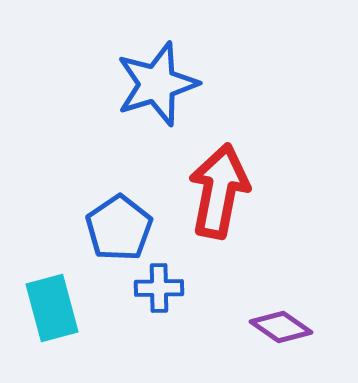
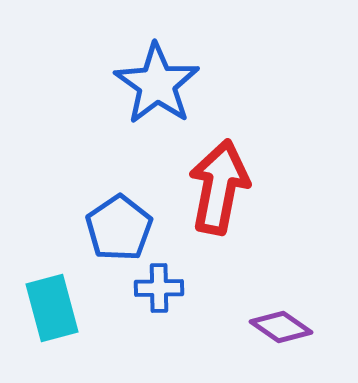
blue star: rotated 20 degrees counterclockwise
red arrow: moved 4 px up
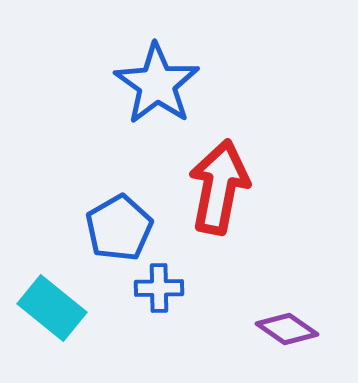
blue pentagon: rotated 4 degrees clockwise
cyan rectangle: rotated 36 degrees counterclockwise
purple diamond: moved 6 px right, 2 px down
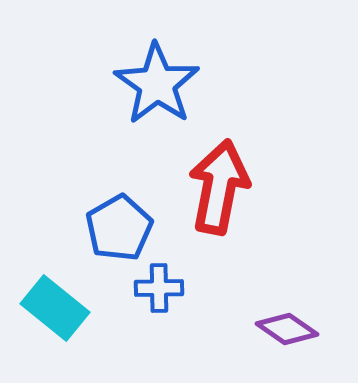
cyan rectangle: moved 3 px right
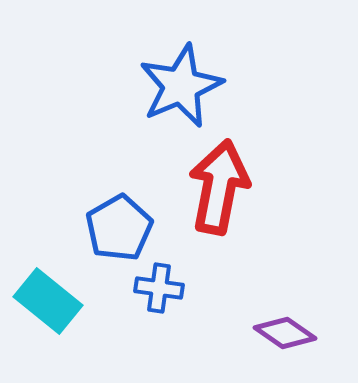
blue star: moved 24 px right, 2 px down; rotated 14 degrees clockwise
blue cross: rotated 9 degrees clockwise
cyan rectangle: moved 7 px left, 7 px up
purple diamond: moved 2 px left, 4 px down
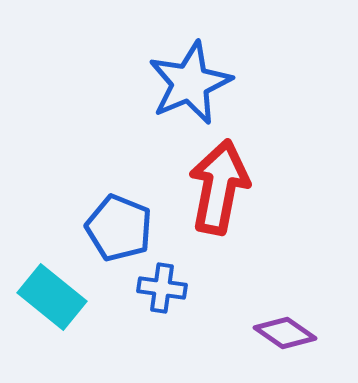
blue star: moved 9 px right, 3 px up
blue pentagon: rotated 20 degrees counterclockwise
blue cross: moved 3 px right
cyan rectangle: moved 4 px right, 4 px up
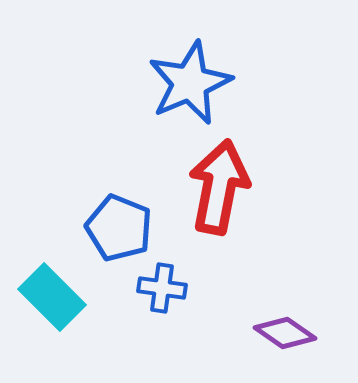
cyan rectangle: rotated 6 degrees clockwise
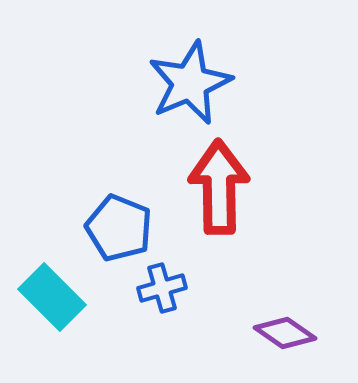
red arrow: rotated 12 degrees counterclockwise
blue cross: rotated 24 degrees counterclockwise
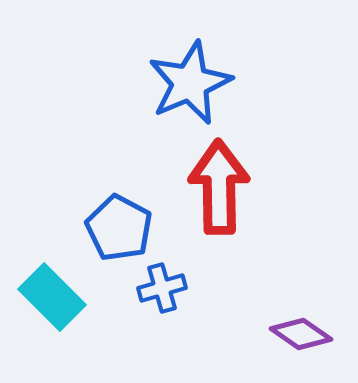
blue pentagon: rotated 6 degrees clockwise
purple diamond: moved 16 px right, 1 px down
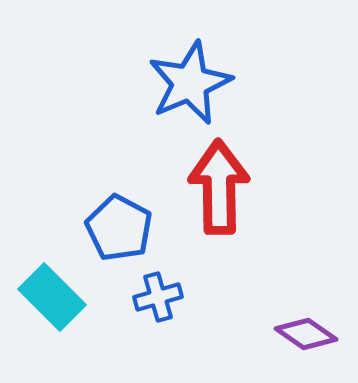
blue cross: moved 4 px left, 9 px down
purple diamond: moved 5 px right
